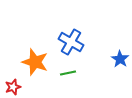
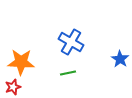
orange star: moved 14 px left; rotated 16 degrees counterclockwise
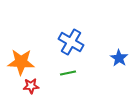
blue star: moved 1 px left, 1 px up
red star: moved 18 px right, 1 px up; rotated 14 degrees clockwise
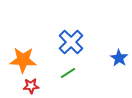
blue cross: rotated 15 degrees clockwise
orange star: moved 2 px right, 2 px up
green line: rotated 21 degrees counterclockwise
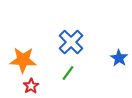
green line: rotated 21 degrees counterclockwise
red star: rotated 28 degrees counterclockwise
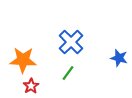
blue star: rotated 18 degrees counterclockwise
